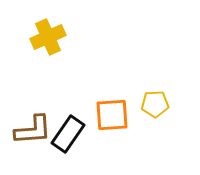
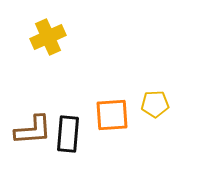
black rectangle: rotated 30 degrees counterclockwise
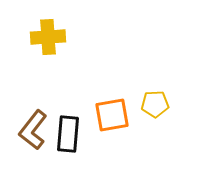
yellow cross: rotated 20 degrees clockwise
orange square: rotated 6 degrees counterclockwise
brown L-shape: rotated 132 degrees clockwise
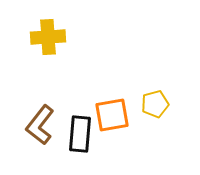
yellow pentagon: rotated 12 degrees counterclockwise
brown L-shape: moved 7 px right, 5 px up
black rectangle: moved 12 px right
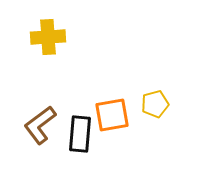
brown L-shape: rotated 15 degrees clockwise
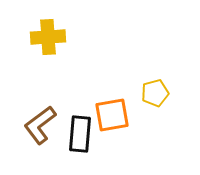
yellow pentagon: moved 11 px up
